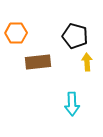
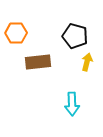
yellow arrow: rotated 18 degrees clockwise
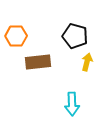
orange hexagon: moved 3 px down
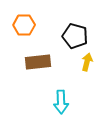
orange hexagon: moved 8 px right, 11 px up
cyan arrow: moved 11 px left, 2 px up
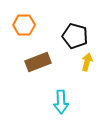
brown rectangle: rotated 15 degrees counterclockwise
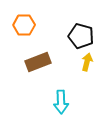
black pentagon: moved 6 px right
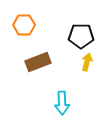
black pentagon: rotated 15 degrees counterclockwise
cyan arrow: moved 1 px right, 1 px down
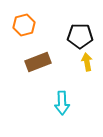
orange hexagon: rotated 15 degrees counterclockwise
black pentagon: moved 1 px left
yellow arrow: rotated 24 degrees counterclockwise
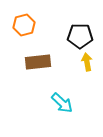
brown rectangle: rotated 15 degrees clockwise
cyan arrow: rotated 45 degrees counterclockwise
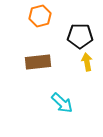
orange hexagon: moved 16 px right, 9 px up
